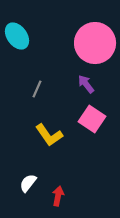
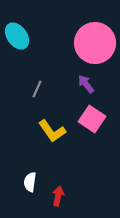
yellow L-shape: moved 3 px right, 4 px up
white semicircle: moved 2 px right, 1 px up; rotated 30 degrees counterclockwise
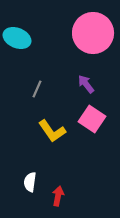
cyan ellipse: moved 2 px down; rotated 32 degrees counterclockwise
pink circle: moved 2 px left, 10 px up
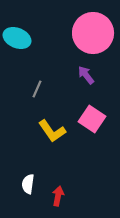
purple arrow: moved 9 px up
white semicircle: moved 2 px left, 2 px down
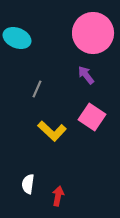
pink square: moved 2 px up
yellow L-shape: rotated 12 degrees counterclockwise
